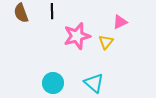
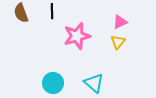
yellow triangle: moved 12 px right
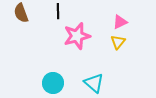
black line: moved 6 px right
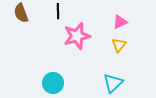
yellow triangle: moved 1 px right, 3 px down
cyan triangle: moved 19 px right; rotated 35 degrees clockwise
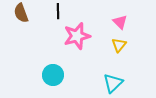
pink triangle: rotated 49 degrees counterclockwise
cyan circle: moved 8 px up
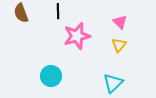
cyan circle: moved 2 px left, 1 px down
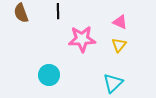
pink triangle: rotated 21 degrees counterclockwise
pink star: moved 5 px right, 3 px down; rotated 12 degrees clockwise
cyan circle: moved 2 px left, 1 px up
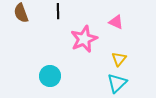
pink triangle: moved 4 px left
pink star: moved 2 px right; rotated 20 degrees counterclockwise
yellow triangle: moved 14 px down
cyan circle: moved 1 px right, 1 px down
cyan triangle: moved 4 px right
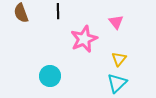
pink triangle: rotated 28 degrees clockwise
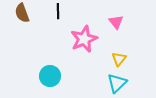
brown semicircle: moved 1 px right
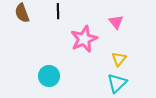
cyan circle: moved 1 px left
